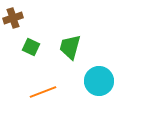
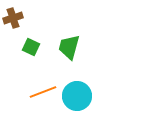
green trapezoid: moved 1 px left
cyan circle: moved 22 px left, 15 px down
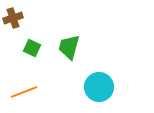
green square: moved 1 px right, 1 px down
orange line: moved 19 px left
cyan circle: moved 22 px right, 9 px up
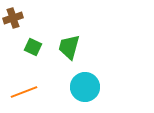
green square: moved 1 px right, 1 px up
cyan circle: moved 14 px left
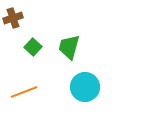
green square: rotated 18 degrees clockwise
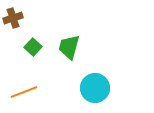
cyan circle: moved 10 px right, 1 px down
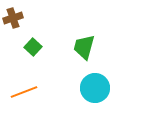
green trapezoid: moved 15 px right
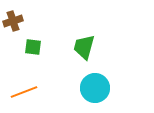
brown cross: moved 3 px down
green square: rotated 36 degrees counterclockwise
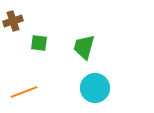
green square: moved 6 px right, 4 px up
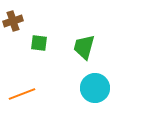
orange line: moved 2 px left, 2 px down
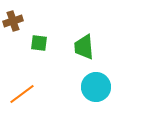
green trapezoid: rotated 20 degrees counterclockwise
cyan circle: moved 1 px right, 1 px up
orange line: rotated 16 degrees counterclockwise
